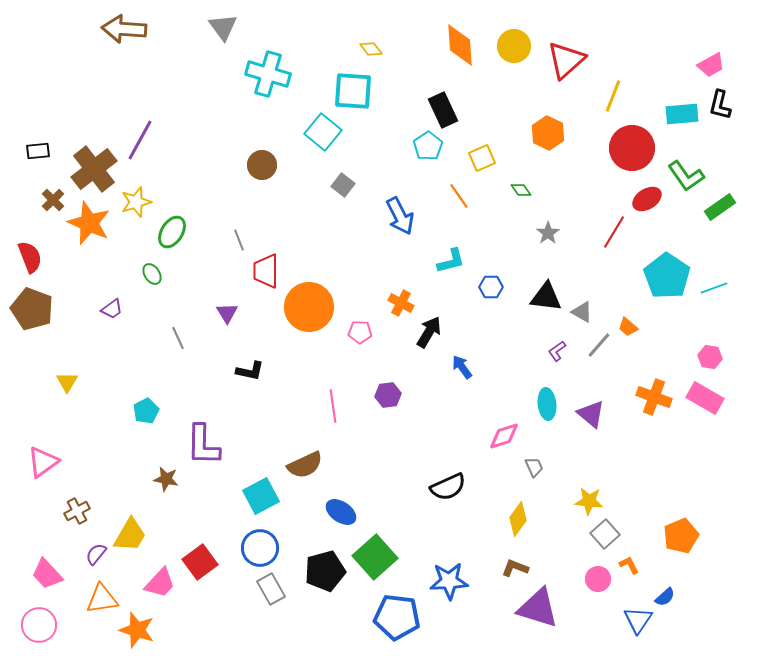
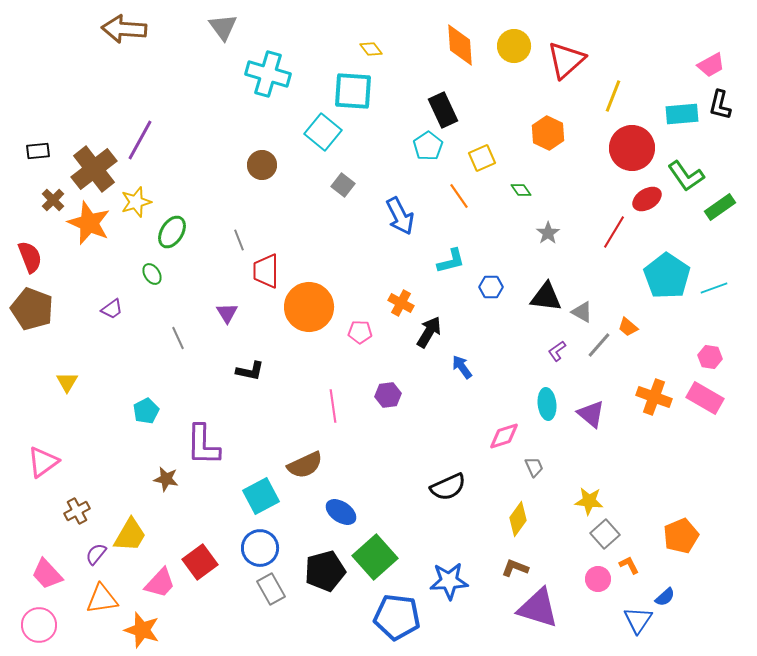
orange star at (137, 630): moved 5 px right
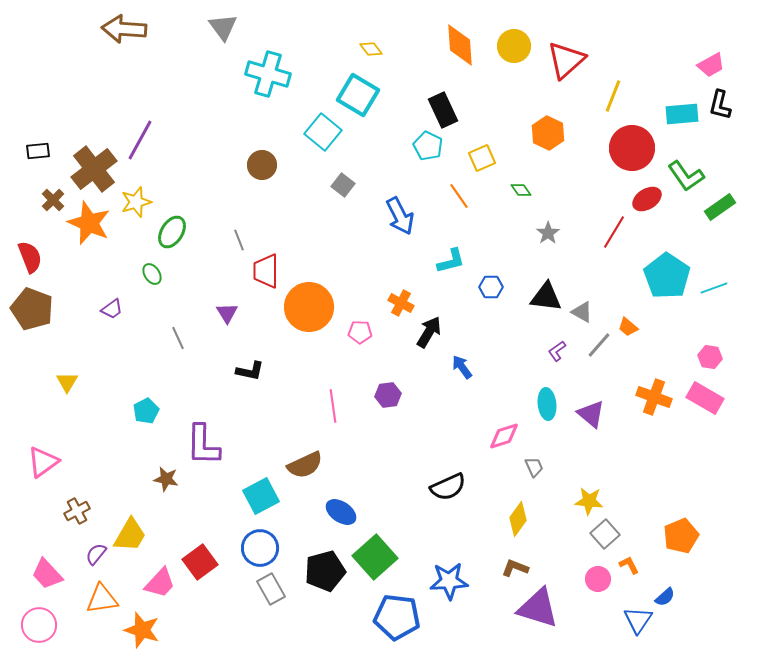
cyan square at (353, 91): moved 5 px right, 4 px down; rotated 27 degrees clockwise
cyan pentagon at (428, 146): rotated 12 degrees counterclockwise
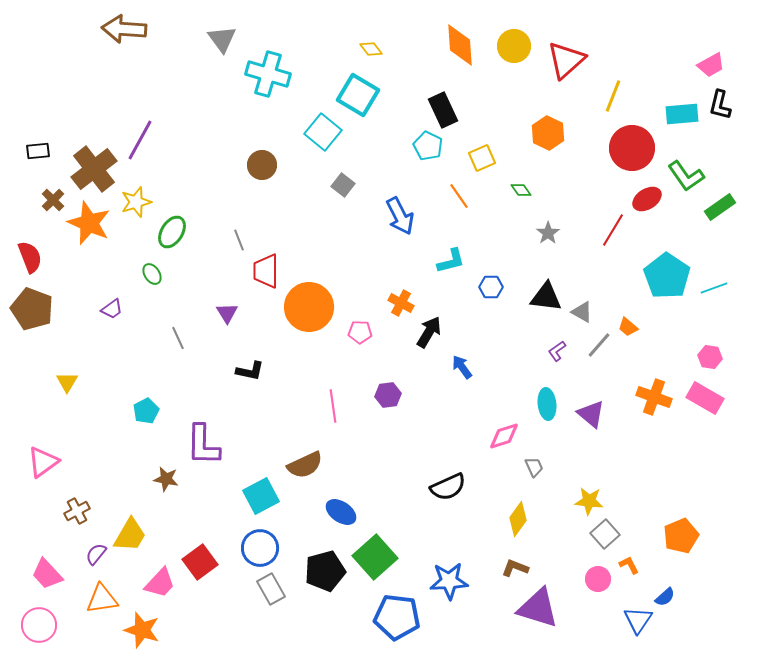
gray triangle at (223, 27): moved 1 px left, 12 px down
red line at (614, 232): moved 1 px left, 2 px up
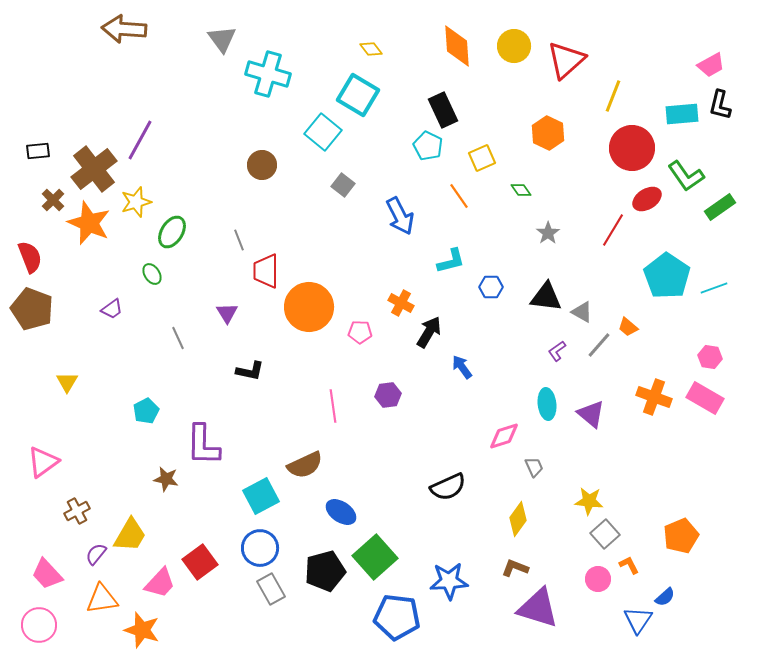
orange diamond at (460, 45): moved 3 px left, 1 px down
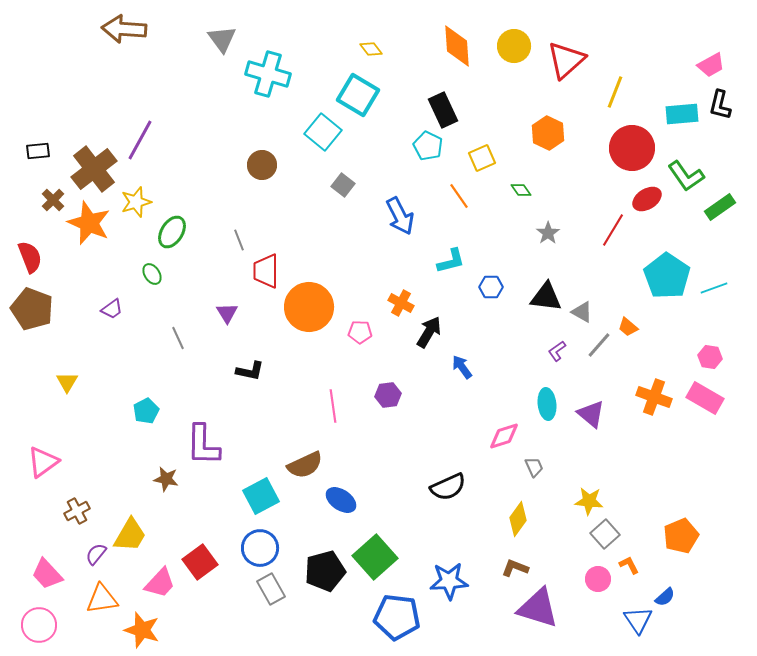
yellow line at (613, 96): moved 2 px right, 4 px up
blue ellipse at (341, 512): moved 12 px up
blue triangle at (638, 620): rotated 8 degrees counterclockwise
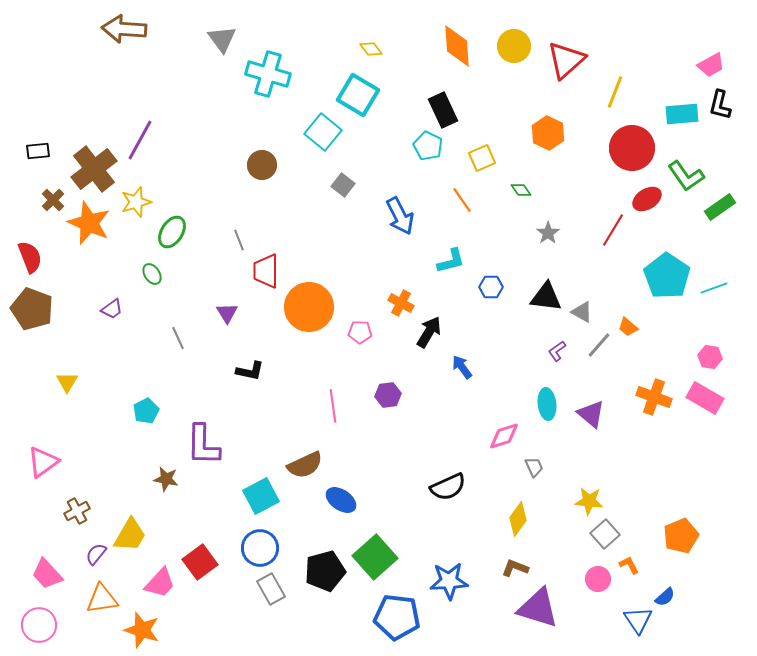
orange line at (459, 196): moved 3 px right, 4 px down
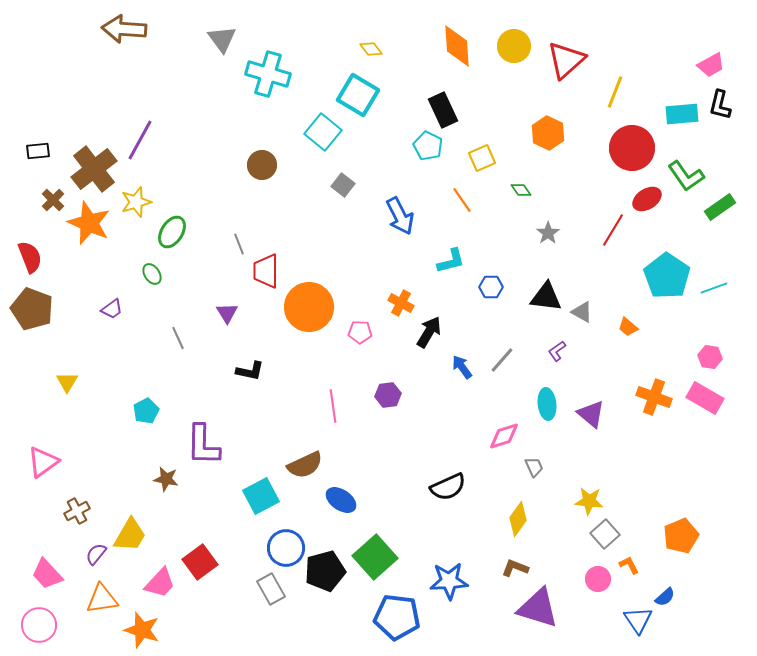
gray line at (239, 240): moved 4 px down
gray line at (599, 345): moved 97 px left, 15 px down
blue circle at (260, 548): moved 26 px right
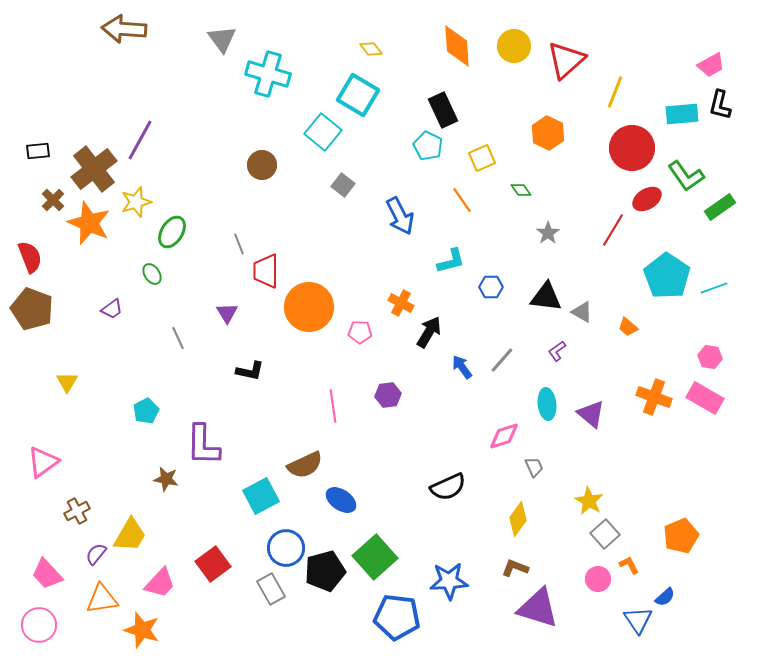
yellow star at (589, 501): rotated 24 degrees clockwise
red square at (200, 562): moved 13 px right, 2 px down
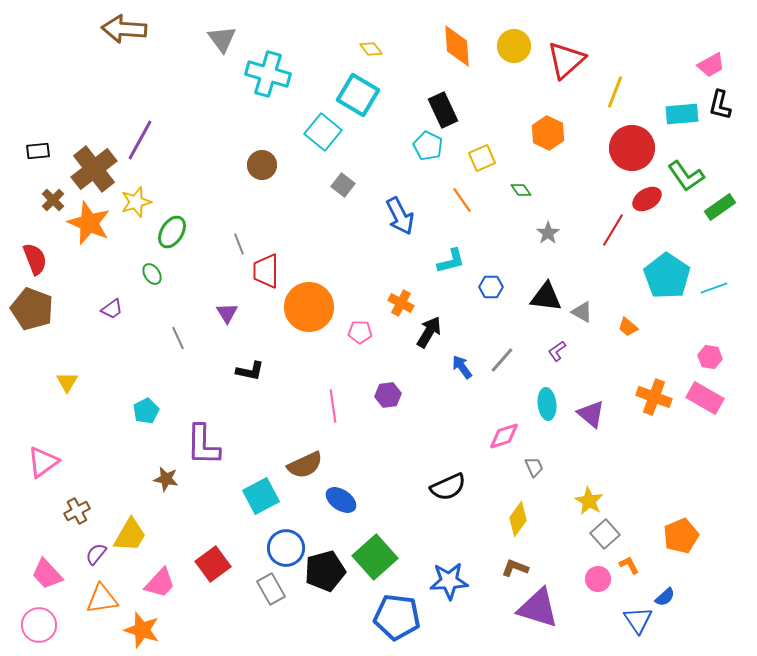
red semicircle at (30, 257): moved 5 px right, 2 px down
